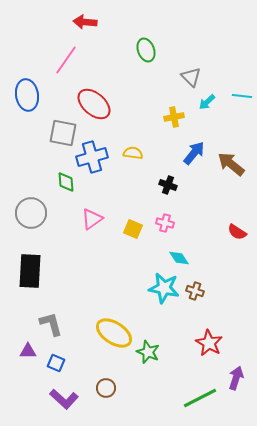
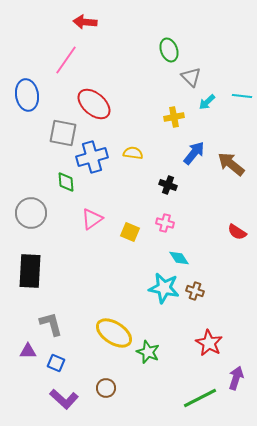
green ellipse: moved 23 px right
yellow square: moved 3 px left, 3 px down
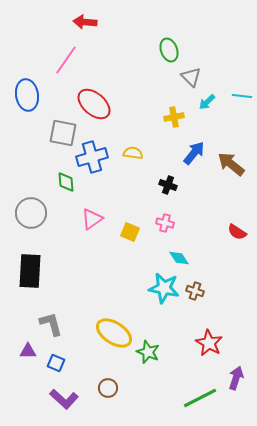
brown circle: moved 2 px right
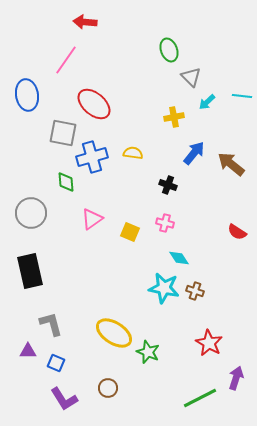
black rectangle: rotated 16 degrees counterclockwise
purple L-shape: rotated 16 degrees clockwise
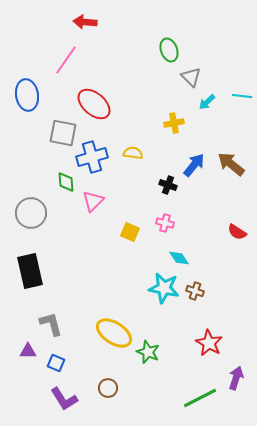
yellow cross: moved 6 px down
blue arrow: moved 12 px down
pink triangle: moved 1 px right, 18 px up; rotated 10 degrees counterclockwise
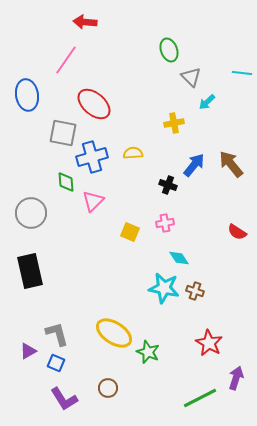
cyan line: moved 23 px up
yellow semicircle: rotated 12 degrees counterclockwise
brown arrow: rotated 12 degrees clockwise
pink cross: rotated 24 degrees counterclockwise
gray L-shape: moved 6 px right, 10 px down
purple triangle: rotated 30 degrees counterclockwise
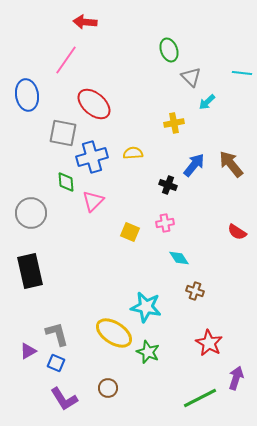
cyan star: moved 18 px left, 19 px down
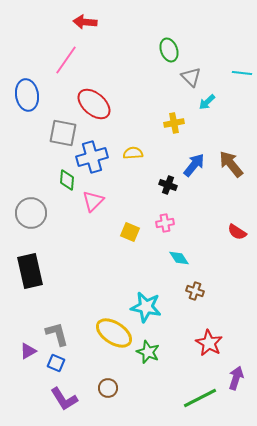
green diamond: moved 1 px right, 2 px up; rotated 10 degrees clockwise
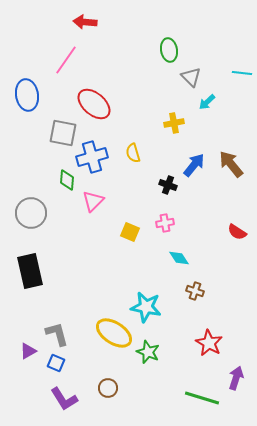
green ellipse: rotated 10 degrees clockwise
yellow semicircle: rotated 102 degrees counterclockwise
green line: moved 2 px right; rotated 44 degrees clockwise
